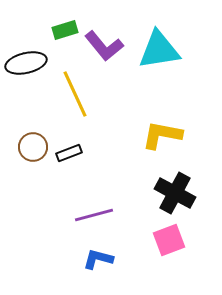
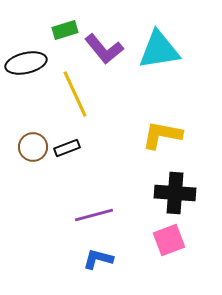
purple L-shape: moved 3 px down
black rectangle: moved 2 px left, 5 px up
black cross: rotated 24 degrees counterclockwise
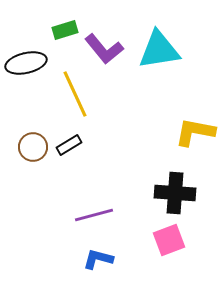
yellow L-shape: moved 33 px right, 3 px up
black rectangle: moved 2 px right, 3 px up; rotated 10 degrees counterclockwise
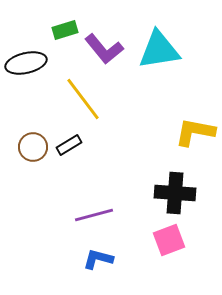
yellow line: moved 8 px right, 5 px down; rotated 12 degrees counterclockwise
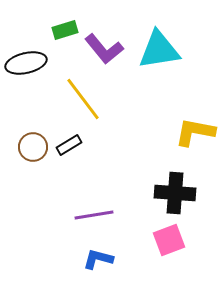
purple line: rotated 6 degrees clockwise
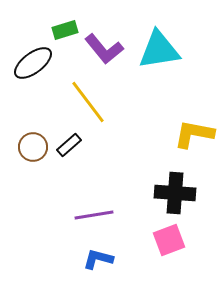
black ellipse: moved 7 px right; rotated 24 degrees counterclockwise
yellow line: moved 5 px right, 3 px down
yellow L-shape: moved 1 px left, 2 px down
black rectangle: rotated 10 degrees counterclockwise
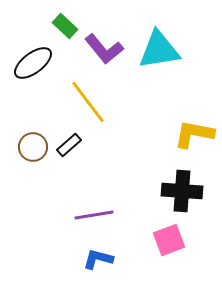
green rectangle: moved 4 px up; rotated 60 degrees clockwise
black cross: moved 7 px right, 2 px up
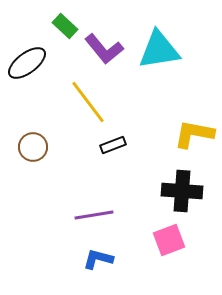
black ellipse: moved 6 px left
black rectangle: moved 44 px right; rotated 20 degrees clockwise
